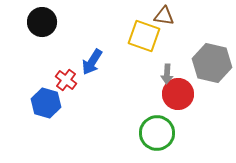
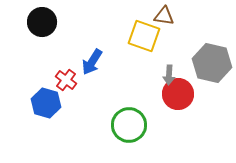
gray arrow: moved 2 px right, 1 px down
green circle: moved 28 px left, 8 px up
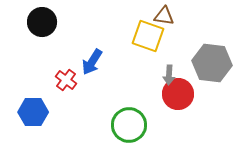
yellow square: moved 4 px right
gray hexagon: rotated 6 degrees counterclockwise
blue hexagon: moved 13 px left, 9 px down; rotated 16 degrees counterclockwise
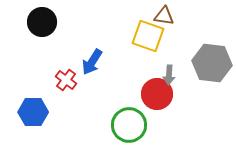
red circle: moved 21 px left
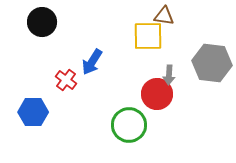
yellow square: rotated 20 degrees counterclockwise
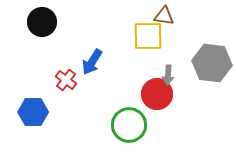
gray arrow: moved 1 px left
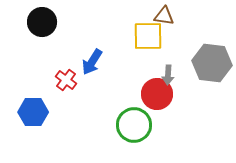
green circle: moved 5 px right
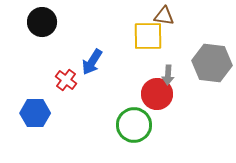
blue hexagon: moved 2 px right, 1 px down
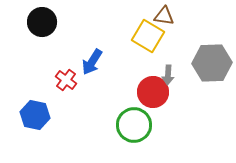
yellow square: rotated 32 degrees clockwise
gray hexagon: rotated 9 degrees counterclockwise
red circle: moved 4 px left, 2 px up
blue hexagon: moved 2 px down; rotated 12 degrees clockwise
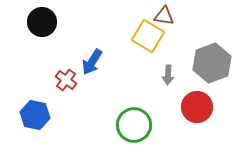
gray hexagon: rotated 18 degrees counterclockwise
red circle: moved 44 px right, 15 px down
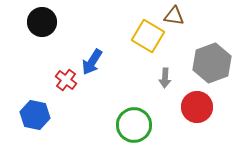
brown triangle: moved 10 px right
gray arrow: moved 3 px left, 3 px down
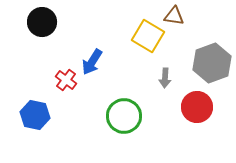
green circle: moved 10 px left, 9 px up
